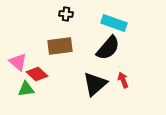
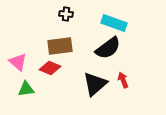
black semicircle: rotated 12 degrees clockwise
red diamond: moved 13 px right, 6 px up; rotated 20 degrees counterclockwise
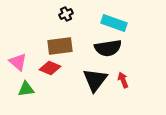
black cross: rotated 32 degrees counterclockwise
black semicircle: rotated 28 degrees clockwise
black triangle: moved 4 px up; rotated 12 degrees counterclockwise
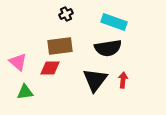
cyan rectangle: moved 1 px up
red diamond: rotated 25 degrees counterclockwise
red arrow: rotated 28 degrees clockwise
green triangle: moved 1 px left, 3 px down
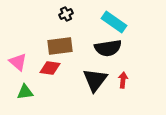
cyan rectangle: rotated 15 degrees clockwise
red diamond: rotated 10 degrees clockwise
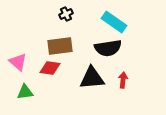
black triangle: moved 3 px left, 2 px up; rotated 48 degrees clockwise
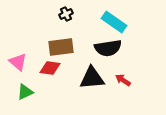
brown rectangle: moved 1 px right, 1 px down
red arrow: rotated 63 degrees counterclockwise
green triangle: rotated 18 degrees counterclockwise
